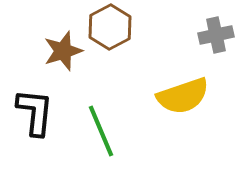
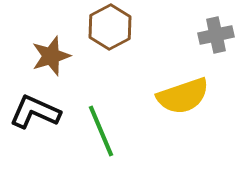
brown star: moved 12 px left, 5 px down
black L-shape: rotated 72 degrees counterclockwise
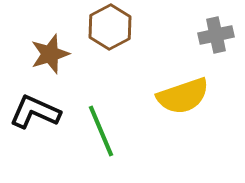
brown star: moved 1 px left, 2 px up
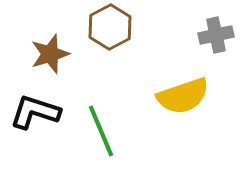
black L-shape: rotated 6 degrees counterclockwise
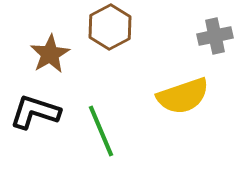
gray cross: moved 1 px left, 1 px down
brown star: rotated 12 degrees counterclockwise
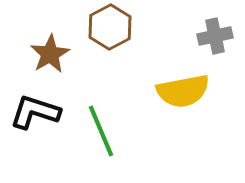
yellow semicircle: moved 5 px up; rotated 8 degrees clockwise
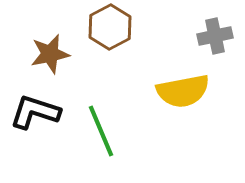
brown star: rotated 18 degrees clockwise
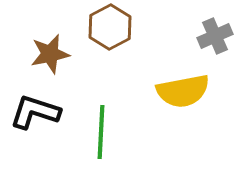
gray cross: rotated 12 degrees counterclockwise
green line: moved 1 px down; rotated 26 degrees clockwise
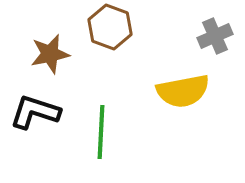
brown hexagon: rotated 12 degrees counterclockwise
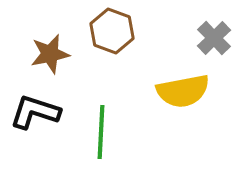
brown hexagon: moved 2 px right, 4 px down
gray cross: moved 1 px left, 2 px down; rotated 20 degrees counterclockwise
